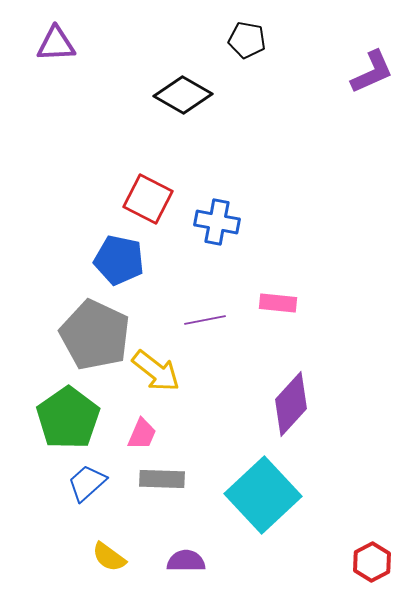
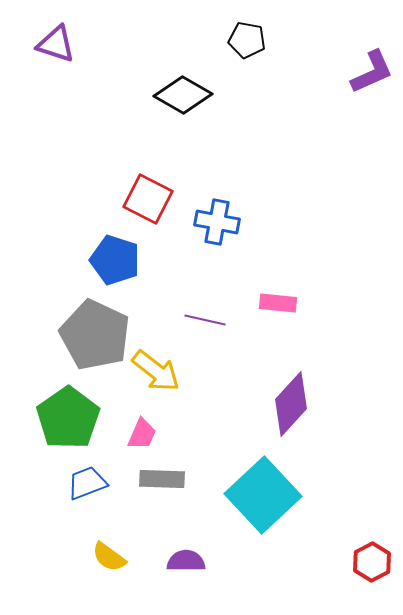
purple triangle: rotated 21 degrees clockwise
blue pentagon: moved 4 px left; rotated 6 degrees clockwise
purple line: rotated 24 degrees clockwise
blue trapezoid: rotated 21 degrees clockwise
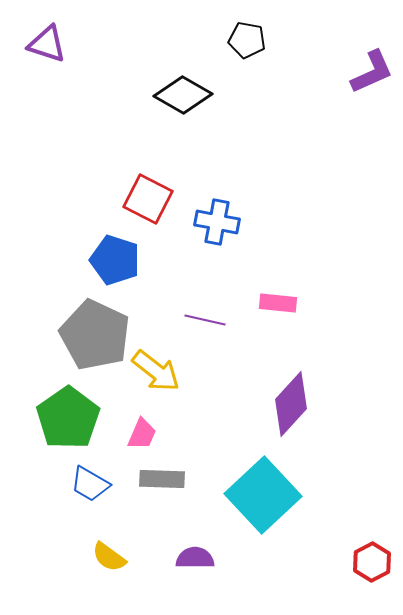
purple triangle: moved 9 px left
blue trapezoid: moved 3 px right, 1 px down; rotated 129 degrees counterclockwise
purple semicircle: moved 9 px right, 3 px up
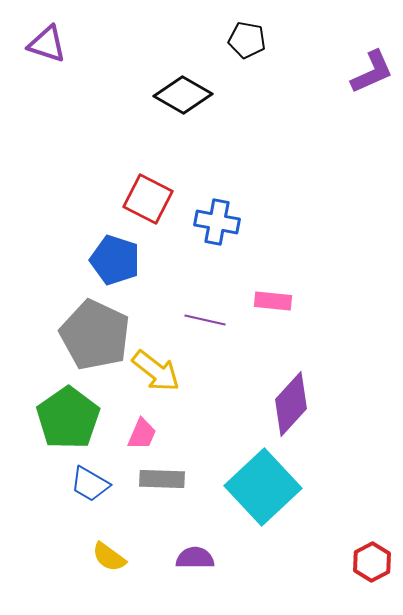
pink rectangle: moved 5 px left, 2 px up
cyan square: moved 8 px up
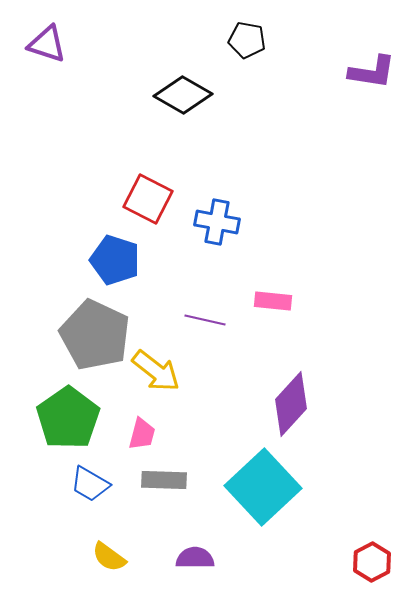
purple L-shape: rotated 33 degrees clockwise
pink trapezoid: rotated 8 degrees counterclockwise
gray rectangle: moved 2 px right, 1 px down
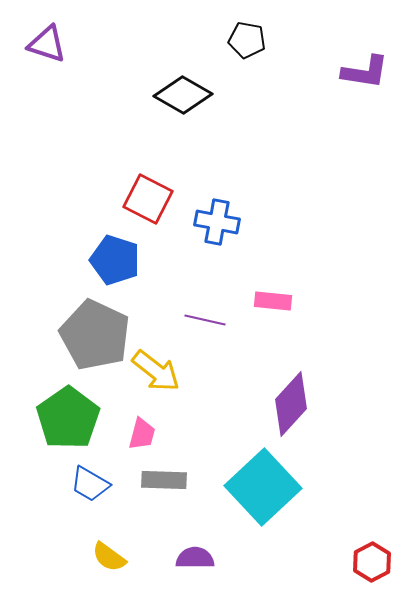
purple L-shape: moved 7 px left
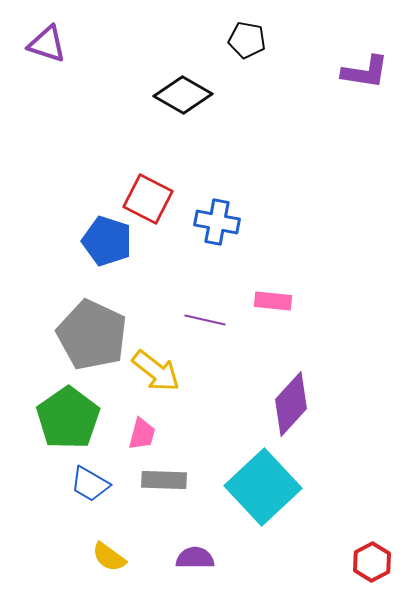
blue pentagon: moved 8 px left, 19 px up
gray pentagon: moved 3 px left
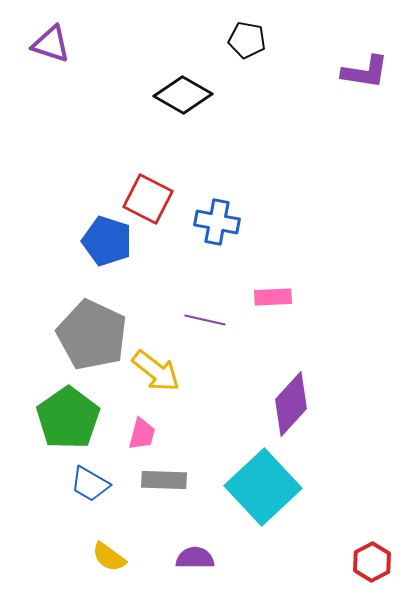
purple triangle: moved 4 px right
pink rectangle: moved 4 px up; rotated 9 degrees counterclockwise
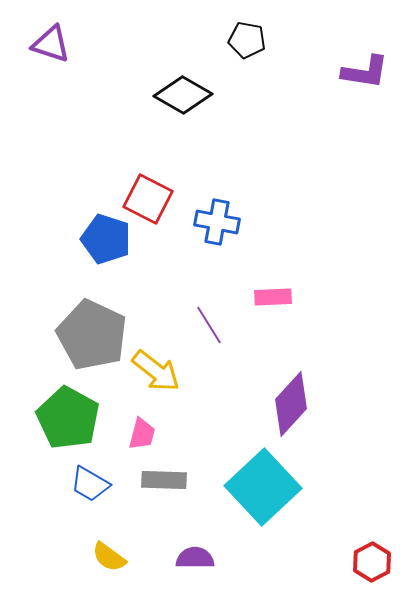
blue pentagon: moved 1 px left, 2 px up
purple line: moved 4 px right, 5 px down; rotated 45 degrees clockwise
green pentagon: rotated 8 degrees counterclockwise
